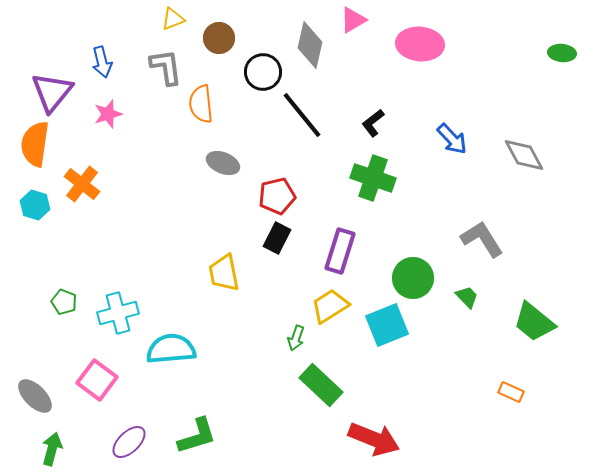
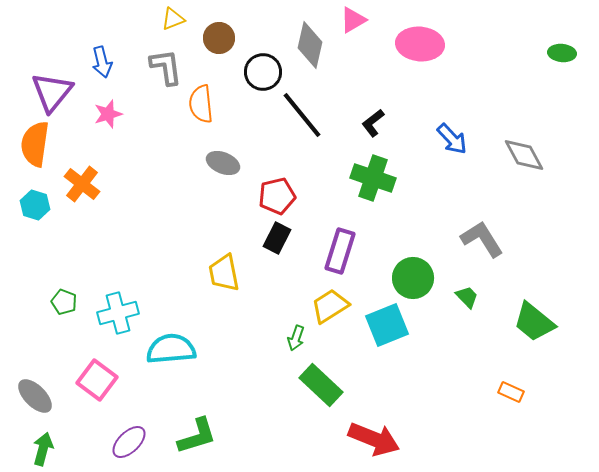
green arrow at (52, 449): moved 9 px left
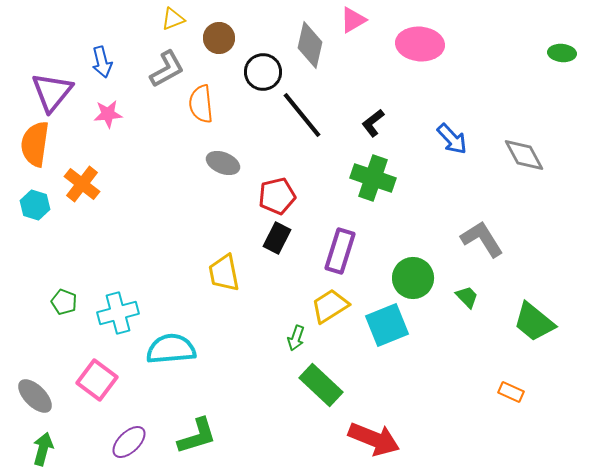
gray L-shape at (166, 67): moved 1 px right, 2 px down; rotated 69 degrees clockwise
pink star at (108, 114): rotated 12 degrees clockwise
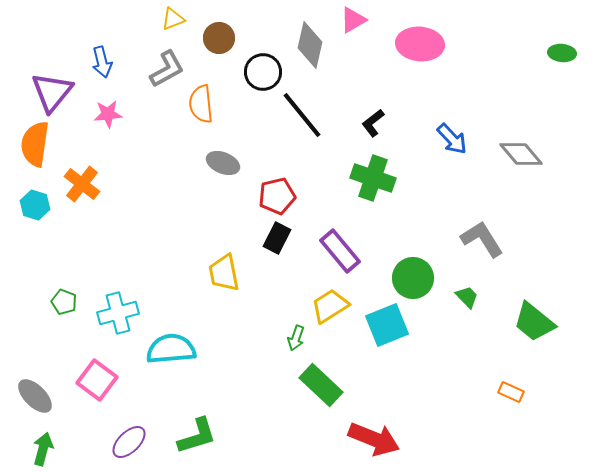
gray diamond at (524, 155): moved 3 px left, 1 px up; rotated 12 degrees counterclockwise
purple rectangle at (340, 251): rotated 57 degrees counterclockwise
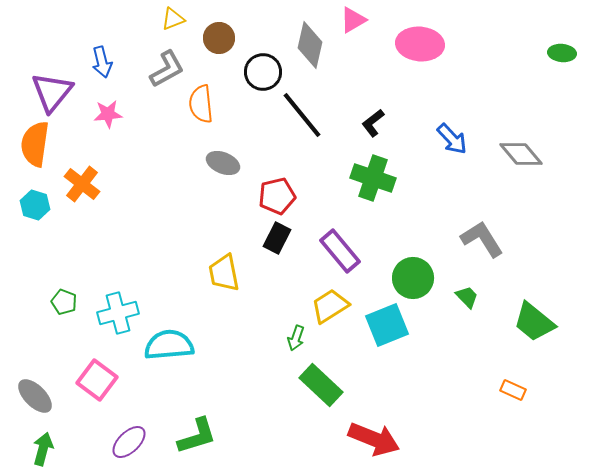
cyan semicircle at (171, 349): moved 2 px left, 4 px up
orange rectangle at (511, 392): moved 2 px right, 2 px up
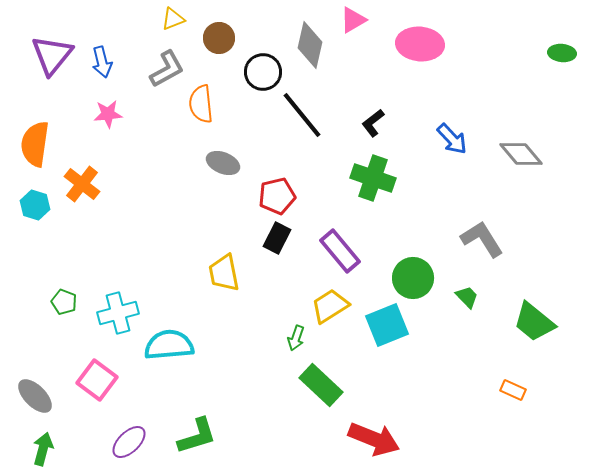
purple triangle at (52, 92): moved 37 px up
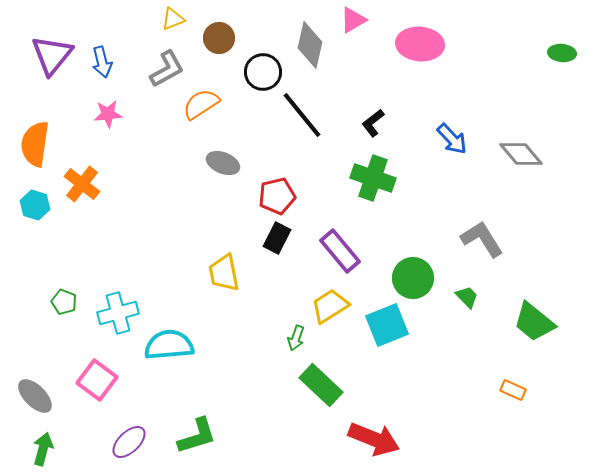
orange semicircle at (201, 104): rotated 63 degrees clockwise
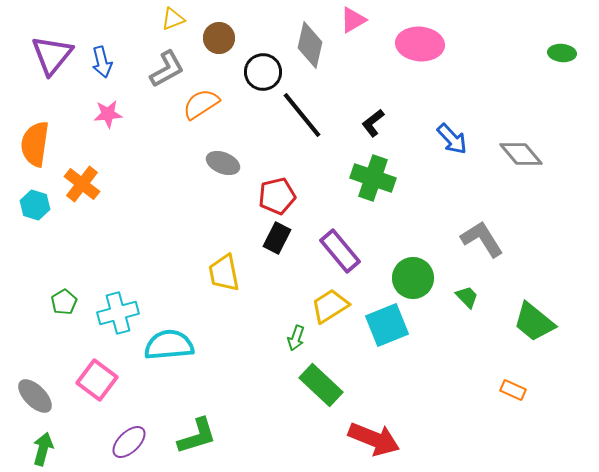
green pentagon at (64, 302): rotated 20 degrees clockwise
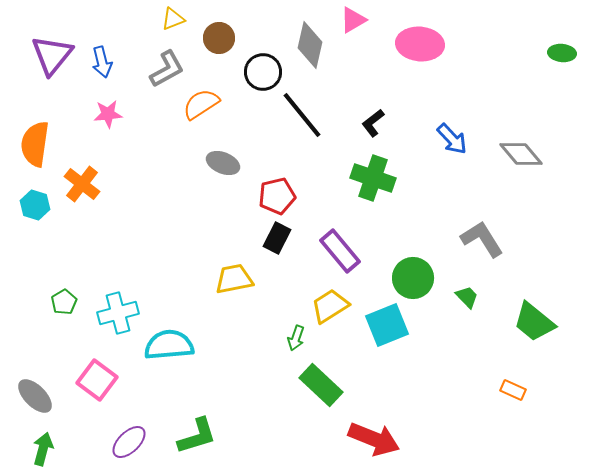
yellow trapezoid at (224, 273): moved 10 px right, 6 px down; rotated 90 degrees clockwise
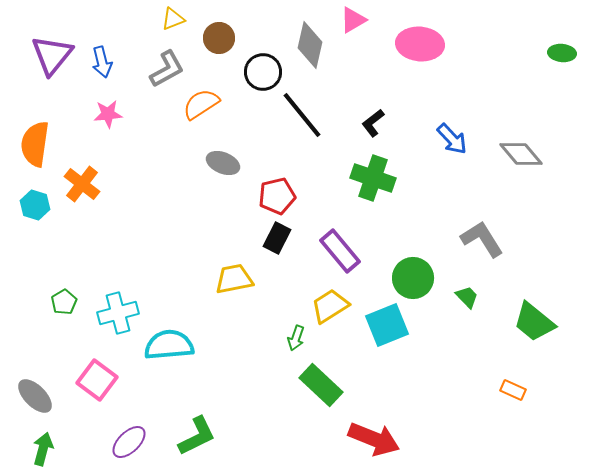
green L-shape at (197, 436): rotated 9 degrees counterclockwise
